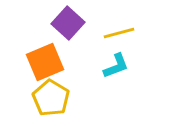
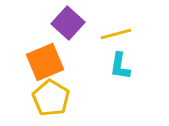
yellow line: moved 3 px left, 1 px down
cyan L-shape: moved 4 px right; rotated 120 degrees clockwise
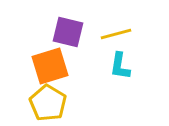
purple square: moved 9 px down; rotated 28 degrees counterclockwise
orange square: moved 5 px right, 4 px down; rotated 6 degrees clockwise
yellow pentagon: moved 3 px left, 5 px down
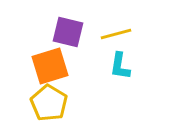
yellow pentagon: moved 1 px right
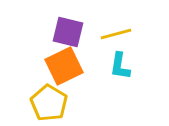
orange square: moved 14 px right; rotated 9 degrees counterclockwise
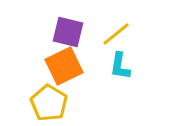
yellow line: rotated 24 degrees counterclockwise
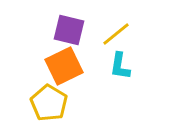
purple square: moved 1 px right, 2 px up
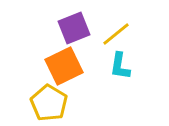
purple square: moved 5 px right, 2 px up; rotated 36 degrees counterclockwise
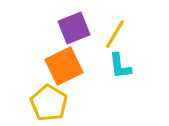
yellow line: moved 1 px left; rotated 20 degrees counterclockwise
cyan L-shape: rotated 16 degrees counterclockwise
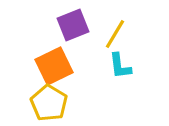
purple square: moved 1 px left, 3 px up
orange square: moved 10 px left
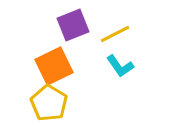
yellow line: rotated 32 degrees clockwise
cyan L-shape: rotated 28 degrees counterclockwise
